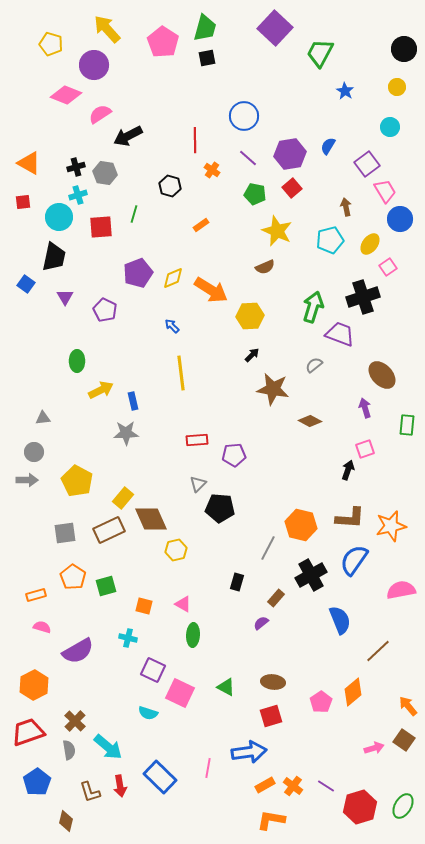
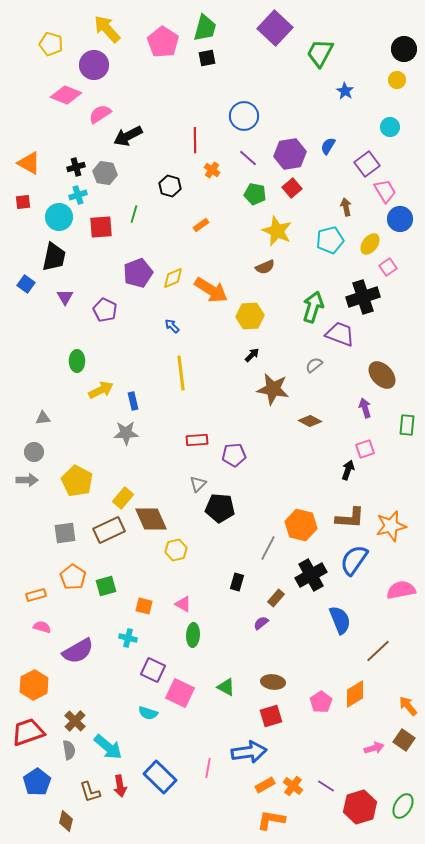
yellow circle at (397, 87): moved 7 px up
orange diamond at (353, 692): moved 2 px right, 2 px down; rotated 8 degrees clockwise
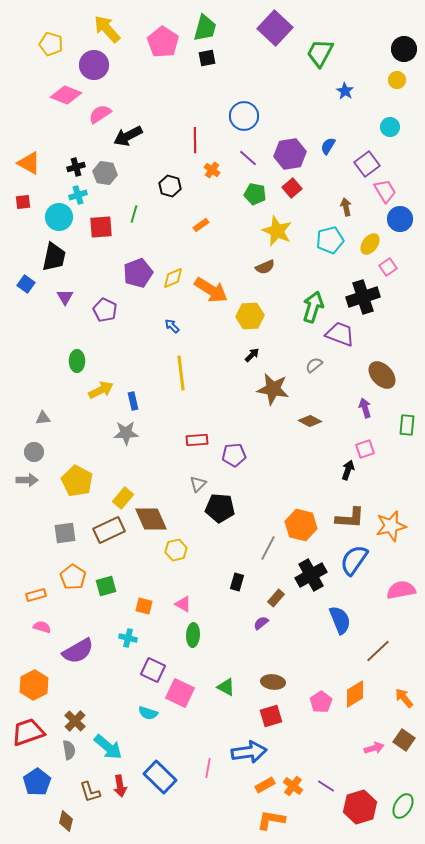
orange arrow at (408, 706): moved 4 px left, 8 px up
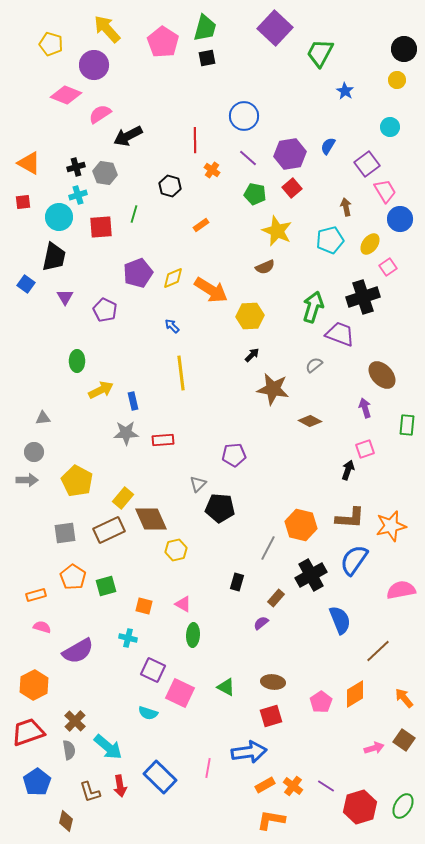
red rectangle at (197, 440): moved 34 px left
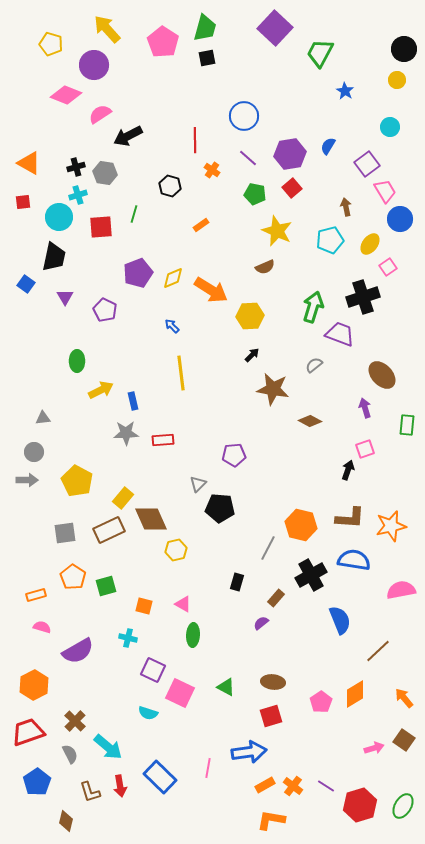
blue semicircle at (354, 560): rotated 64 degrees clockwise
gray semicircle at (69, 750): moved 1 px right, 4 px down; rotated 18 degrees counterclockwise
red hexagon at (360, 807): moved 2 px up
